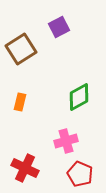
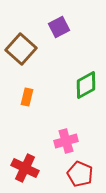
brown square: rotated 16 degrees counterclockwise
green diamond: moved 7 px right, 12 px up
orange rectangle: moved 7 px right, 5 px up
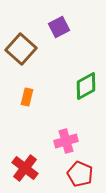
green diamond: moved 1 px down
red cross: rotated 12 degrees clockwise
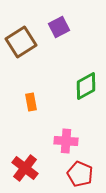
brown square: moved 7 px up; rotated 16 degrees clockwise
orange rectangle: moved 4 px right, 5 px down; rotated 24 degrees counterclockwise
pink cross: rotated 20 degrees clockwise
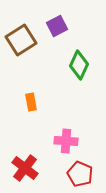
purple square: moved 2 px left, 1 px up
brown square: moved 2 px up
green diamond: moved 7 px left, 21 px up; rotated 36 degrees counterclockwise
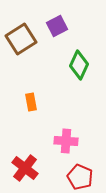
brown square: moved 1 px up
red pentagon: moved 3 px down
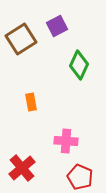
red cross: moved 3 px left; rotated 12 degrees clockwise
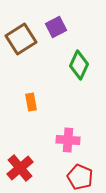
purple square: moved 1 px left, 1 px down
pink cross: moved 2 px right, 1 px up
red cross: moved 2 px left
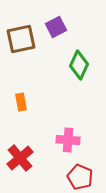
brown square: rotated 20 degrees clockwise
orange rectangle: moved 10 px left
red cross: moved 10 px up
